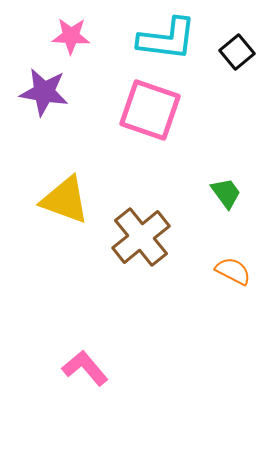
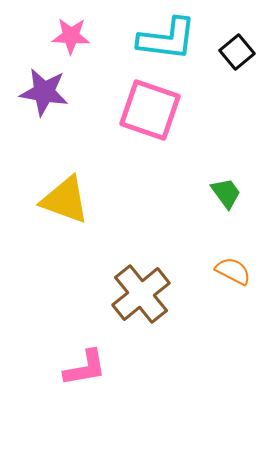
brown cross: moved 57 px down
pink L-shape: rotated 120 degrees clockwise
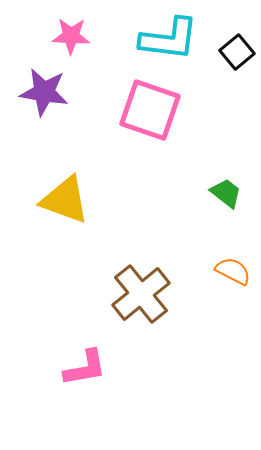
cyan L-shape: moved 2 px right
green trapezoid: rotated 16 degrees counterclockwise
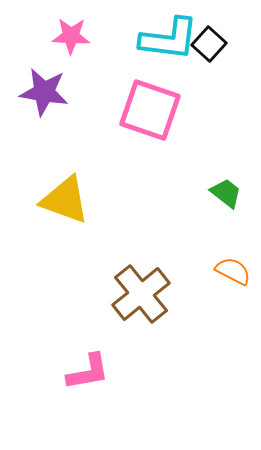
black square: moved 28 px left, 8 px up; rotated 8 degrees counterclockwise
pink L-shape: moved 3 px right, 4 px down
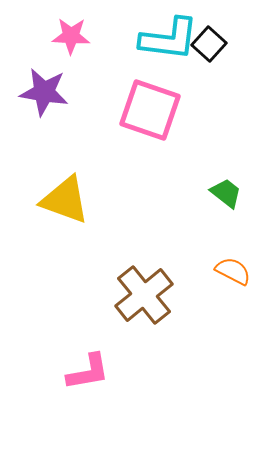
brown cross: moved 3 px right, 1 px down
